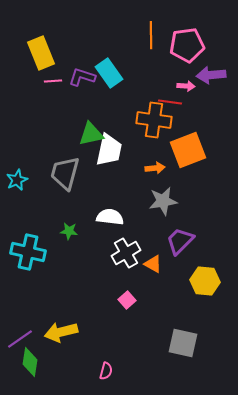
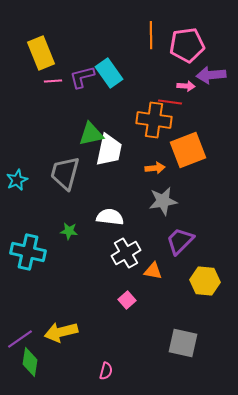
purple L-shape: rotated 32 degrees counterclockwise
orange triangle: moved 7 px down; rotated 18 degrees counterclockwise
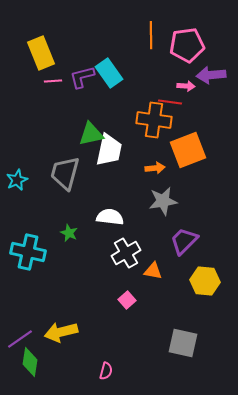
green star: moved 2 px down; rotated 18 degrees clockwise
purple trapezoid: moved 4 px right
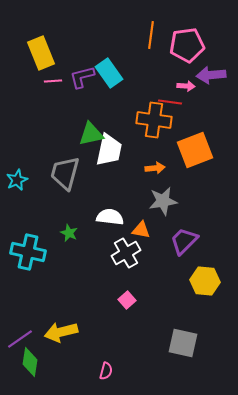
orange line: rotated 8 degrees clockwise
orange square: moved 7 px right
orange triangle: moved 12 px left, 41 px up
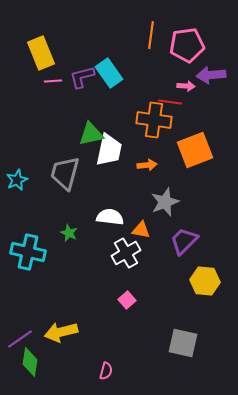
orange arrow: moved 8 px left, 3 px up
gray star: moved 2 px right, 1 px down; rotated 12 degrees counterclockwise
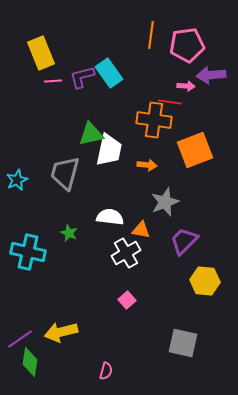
orange arrow: rotated 12 degrees clockwise
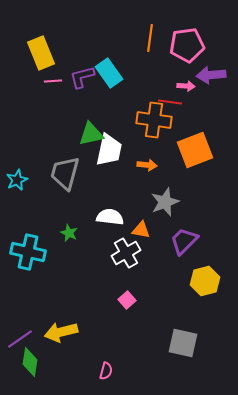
orange line: moved 1 px left, 3 px down
yellow hexagon: rotated 20 degrees counterclockwise
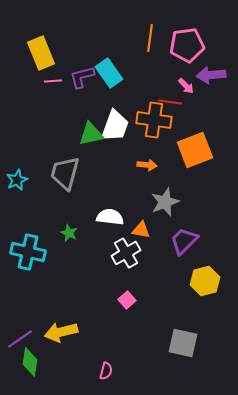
pink arrow: rotated 42 degrees clockwise
white trapezoid: moved 6 px right, 24 px up; rotated 8 degrees clockwise
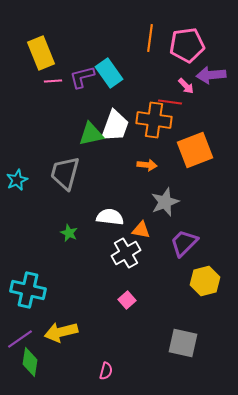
purple trapezoid: moved 2 px down
cyan cross: moved 38 px down
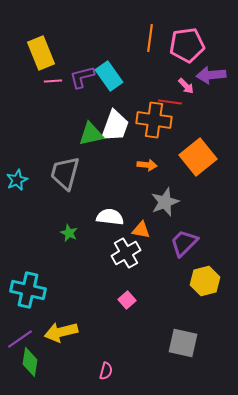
cyan rectangle: moved 3 px down
orange square: moved 3 px right, 7 px down; rotated 18 degrees counterclockwise
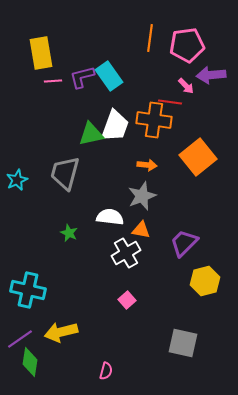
yellow rectangle: rotated 12 degrees clockwise
gray star: moved 23 px left, 6 px up
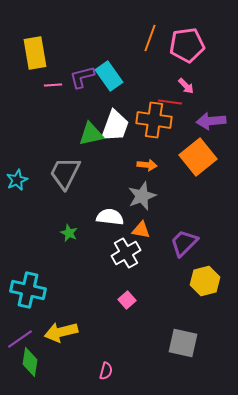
orange line: rotated 12 degrees clockwise
yellow rectangle: moved 6 px left
purple arrow: moved 46 px down
pink line: moved 4 px down
gray trapezoid: rotated 12 degrees clockwise
